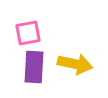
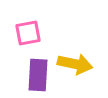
purple rectangle: moved 4 px right, 8 px down
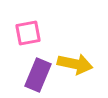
purple rectangle: rotated 20 degrees clockwise
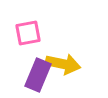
yellow arrow: moved 12 px left
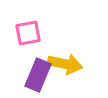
yellow arrow: moved 2 px right
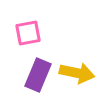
yellow arrow: moved 12 px right, 9 px down
